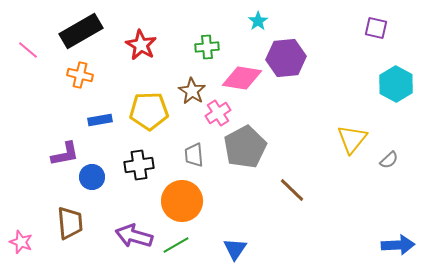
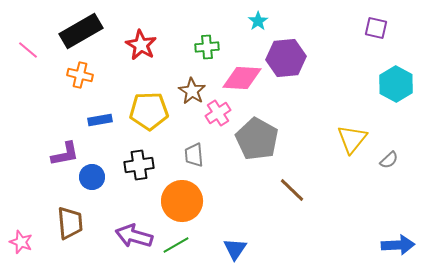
pink diamond: rotated 6 degrees counterclockwise
gray pentagon: moved 12 px right, 8 px up; rotated 15 degrees counterclockwise
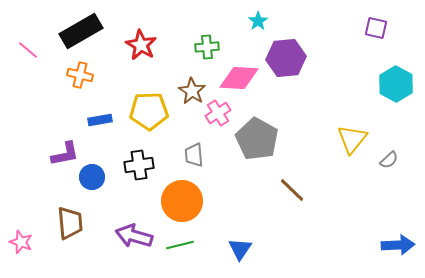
pink diamond: moved 3 px left
green line: moved 4 px right; rotated 16 degrees clockwise
blue triangle: moved 5 px right
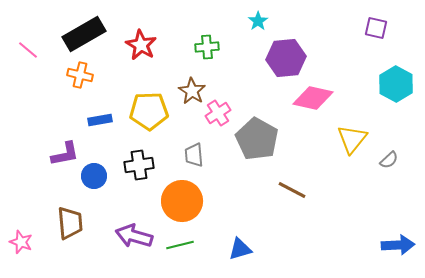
black rectangle: moved 3 px right, 3 px down
pink diamond: moved 74 px right, 20 px down; rotated 9 degrees clockwise
blue circle: moved 2 px right, 1 px up
brown line: rotated 16 degrees counterclockwise
blue triangle: rotated 40 degrees clockwise
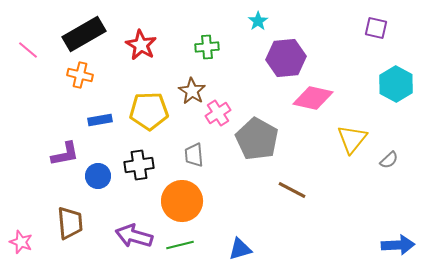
blue circle: moved 4 px right
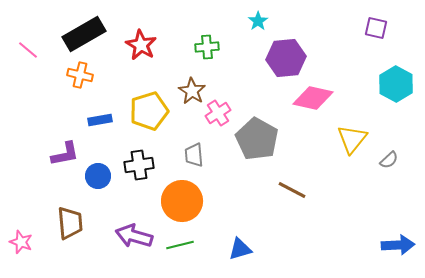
yellow pentagon: rotated 15 degrees counterclockwise
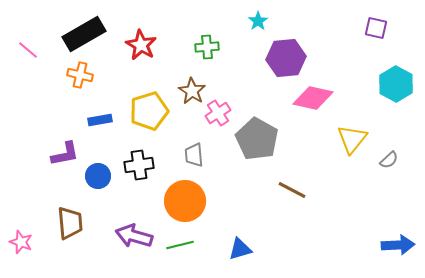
orange circle: moved 3 px right
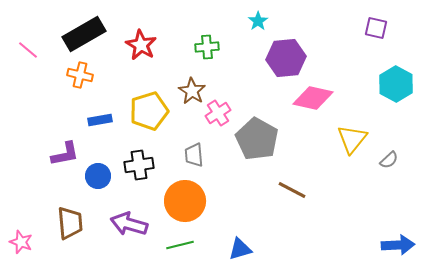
purple arrow: moved 5 px left, 12 px up
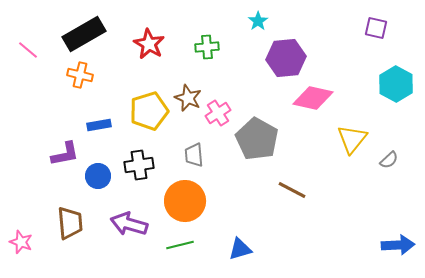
red star: moved 8 px right, 1 px up
brown star: moved 4 px left, 7 px down; rotated 8 degrees counterclockwise
blue rectangle: moved 1 px left, 5 px down
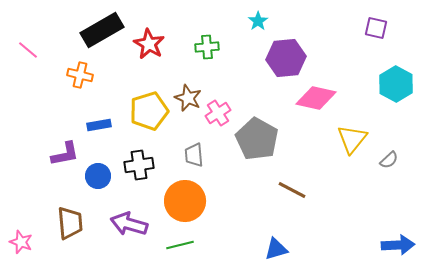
black rectangle: moved 18 px right, 4 px up
pink diamond: moved 3 px right
blue triangle: moved 36 px right
